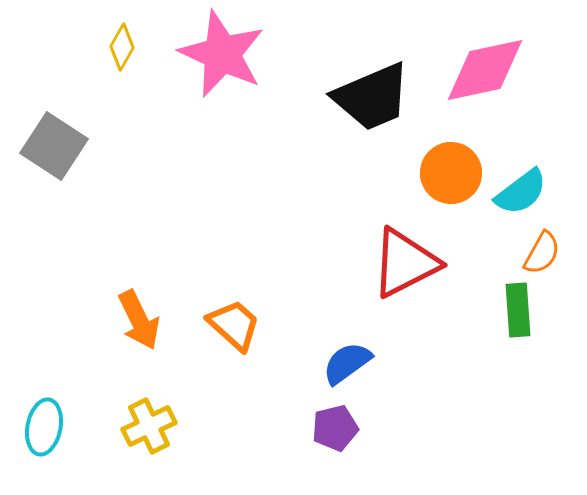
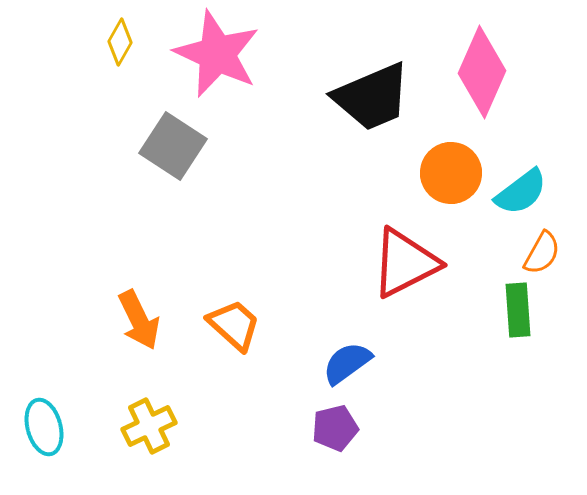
yellow diamond: moved 2 px left, 5 px up
pink star: moved 5 px left
pink diamond: moved 3 px left, 2 px down; rotated 54 degrees counterclockwise
gray square: moved 119 px right
cyan ellipse: rotated 26 degrees counterclockwise
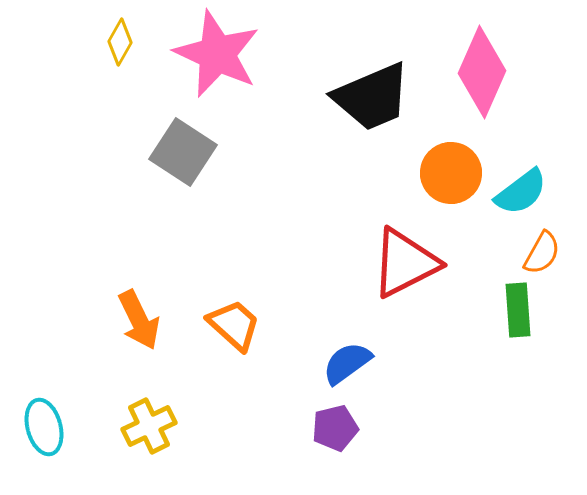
gray square: moved 10 px right, 6 px down
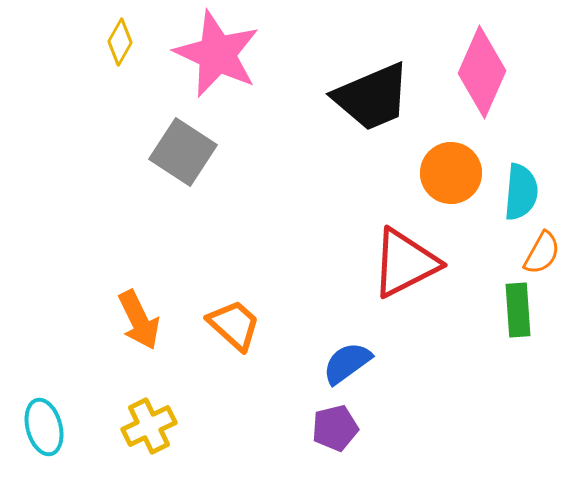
cyan semicircle: rotated 48 degrees counterclockwise
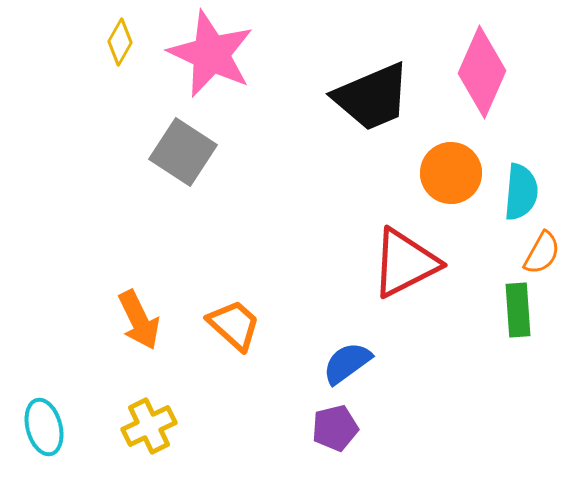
pink star: moved 6 px left
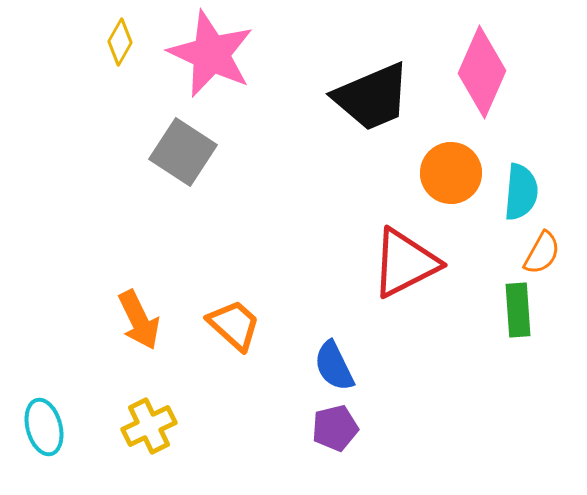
blue semicircle: moved 13 px left, 3 px down; rotated 80 degrees counterclockwise
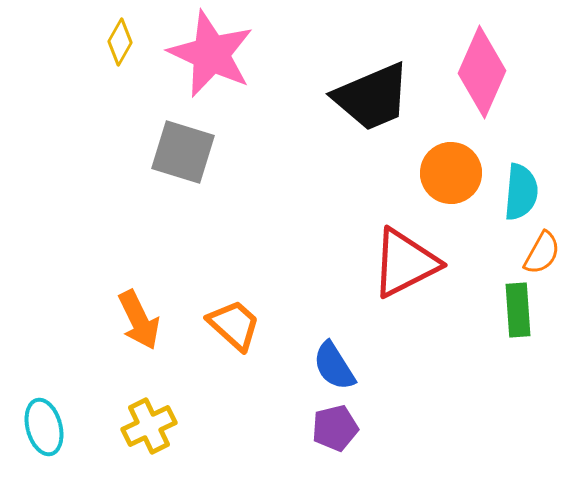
gray square: rotated 16 degrees counterclockwise
blue semicircle: rotated 6 degrees counterclockwise
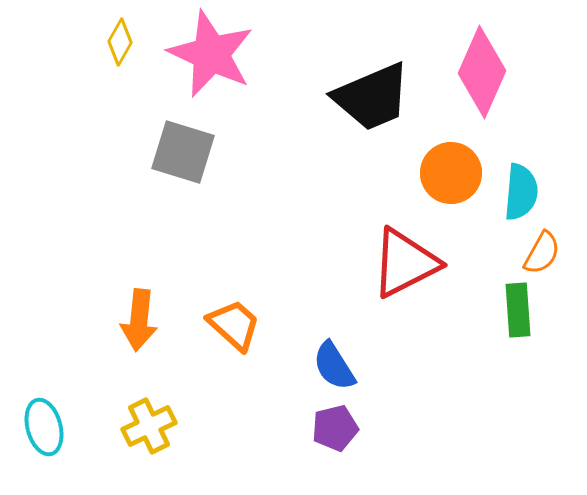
orange arrow: rotated 32 degrees clockwise
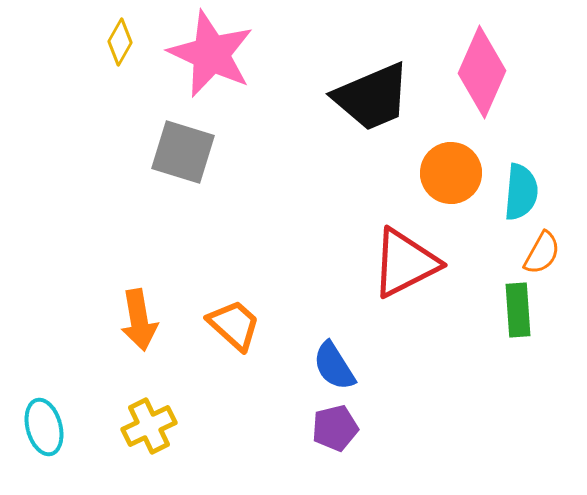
orange arrow: rotated 16 degrees counterclockwise
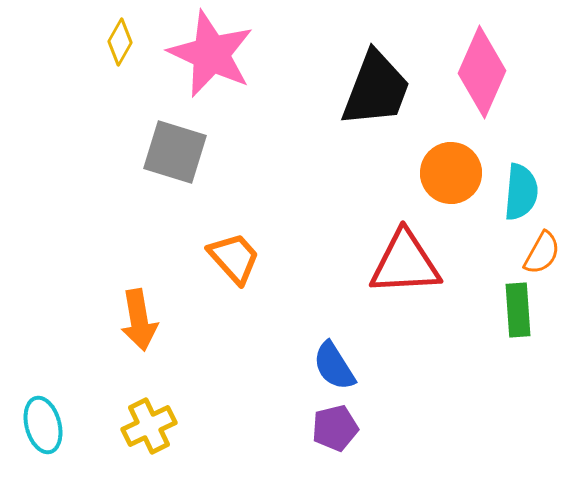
black trapezoid: moved 4 px right, 8 px up; rotated 46 degrees counterclockwise
gray square: moved 8 px left
red triangle: rotated 24 degrees clockwise
orange trapezoid: moved 67 px up; rotated 6 degrees clockwise
cyan ellipse: moved 1 px left, 2 px up
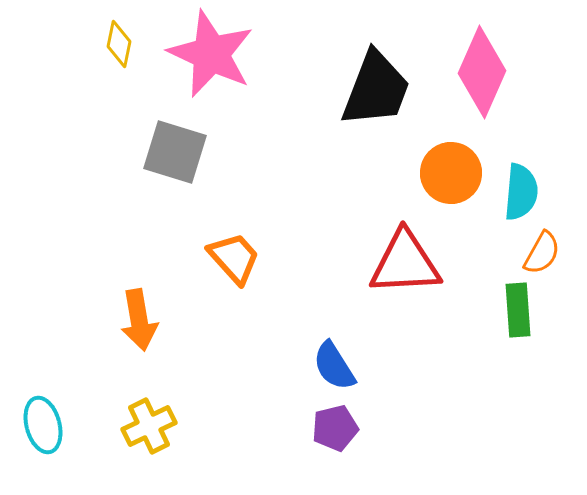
yellow diamond: moved 1 px left, 2 px down; rotated 18 degrees counterclockwise
